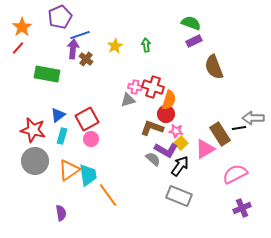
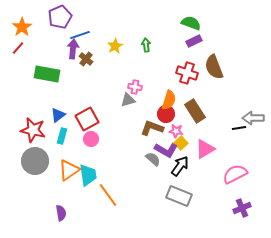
red cross: moved 34 px right, 14 px up
brown rectangle: moved 25 px left, 23 px up
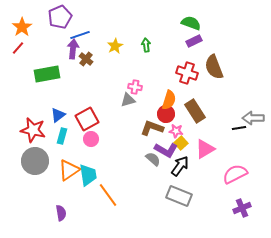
green rectangle: rotated 20 degrees counterclockwise
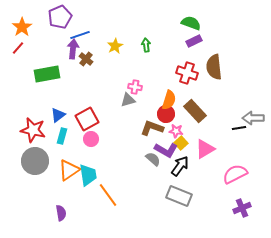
brown semicircle: rotated 15 degrees clockwise
brown rectangle: rotated 10 degrees counterclockwise
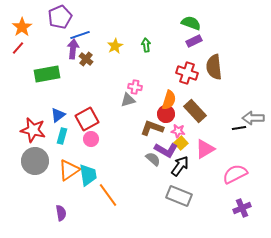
pink star: moved 2 px right
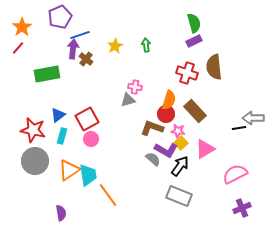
green semicircle: moved 3 px right; rotated 54 degrees clockwise
